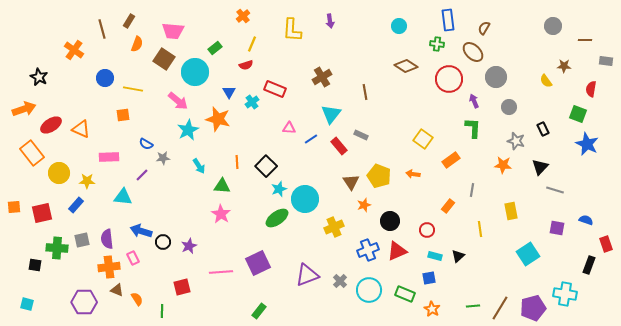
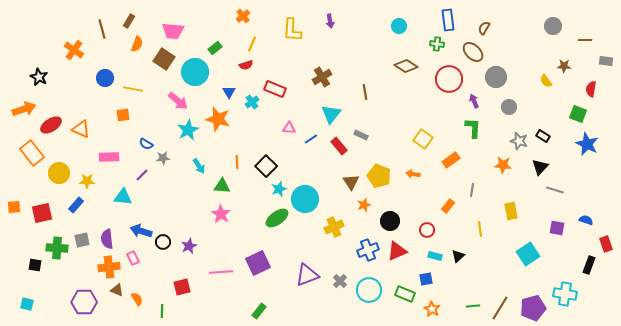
black rectangle at (543, 129): moved 7 px down; rotated 32 degrees counterclockwise
gray star at (516, 141): moved 3 px right
blue square at (429, 278): moved 3 px left, 1 px down
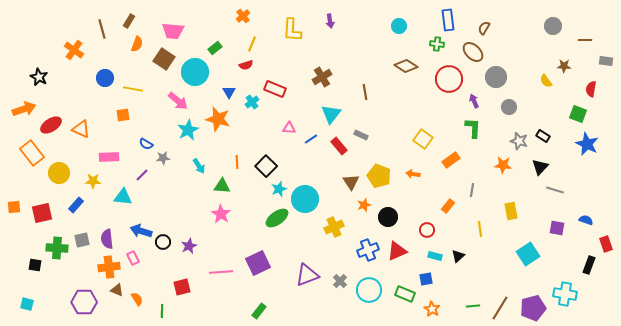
yellow star at (87, 181): moved 6 px right
black circle at (390, 221): moved 2 px left, 4 px up
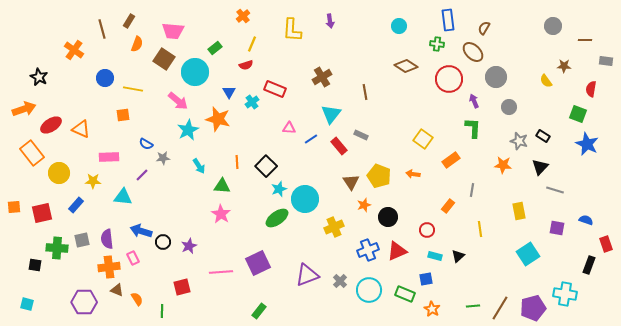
yellow rectangle at (511, 211): moved 8 px right
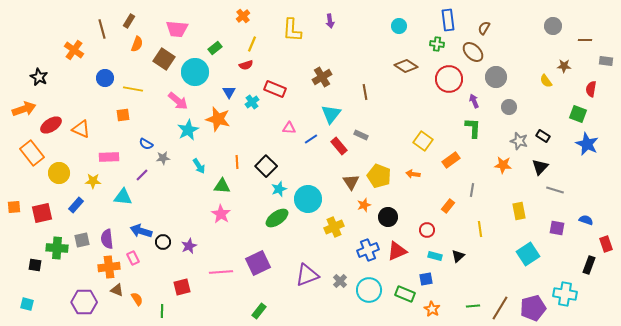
pink trapezoid at (173, 31): moved 4 px right, 2 px up
yellow square at (423, 139): moved 2 px down
cyan circle at (305, 199): moved 3 px right
